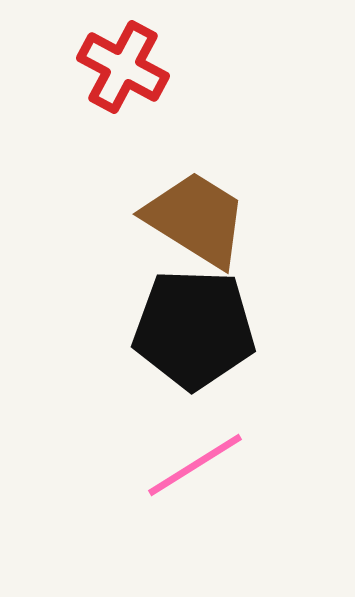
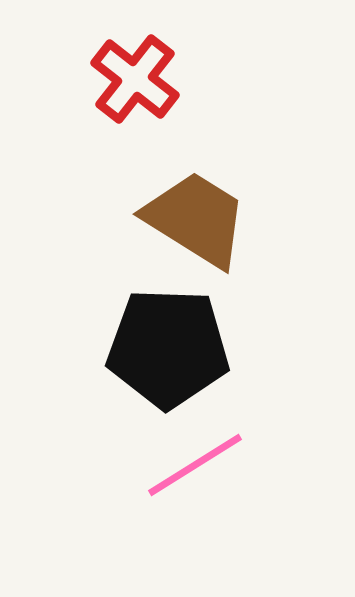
red cross: moved 12 px right, 12 px down; rotated 10 degrees clockwise
black pentagon: moved 26 px left, 19 px down
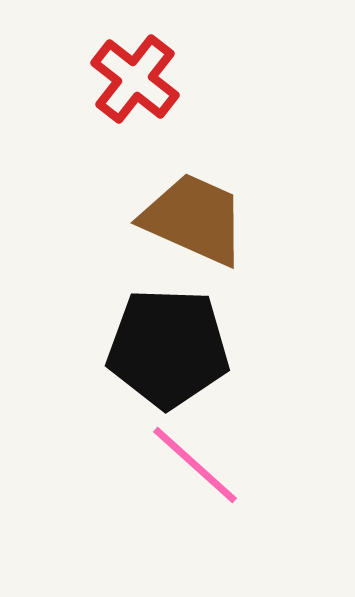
brown trapezoid: moved 2 px left; rotated 8 degrees counterclockwise
pink line: rotated 74 degrees clockwise
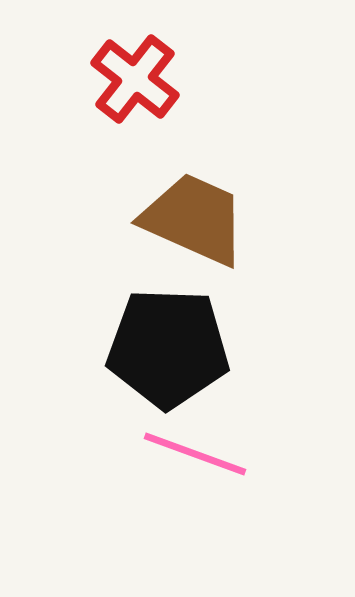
pink line: moved 11 px up; rotated 22 degrees counterclockwise
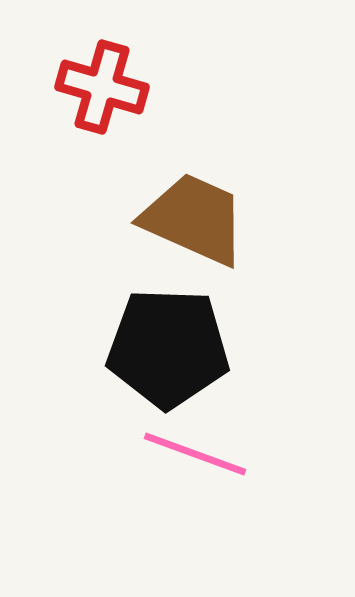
red cross: moved 33 px left, 8 px down; rotated 22 degrees counterclockwise
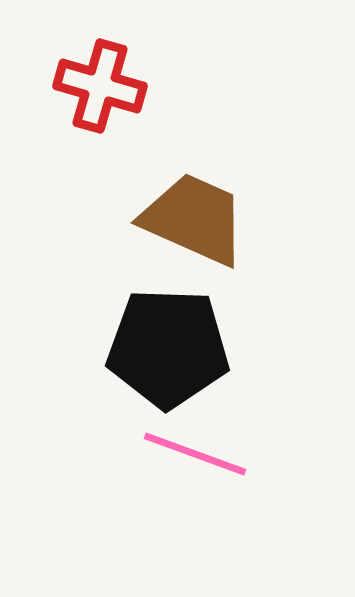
red cross: moved 2 px left, 1 px up
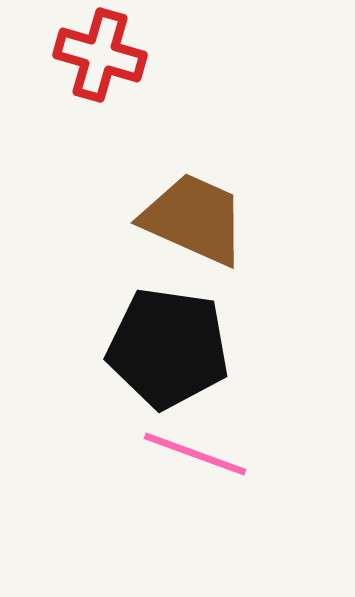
red cross: moved 31 px up
black pentagon: rotated 6 degrees clockwise
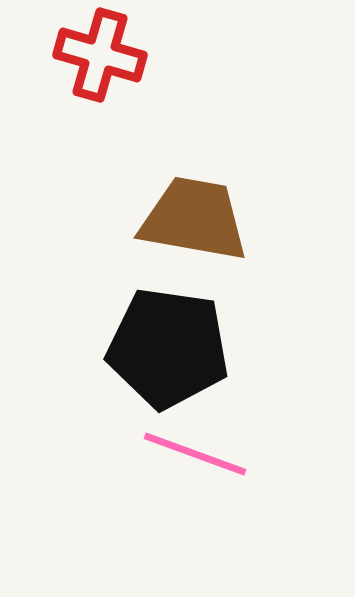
brown trapezoid: rotated 14 degrees counterclockwise
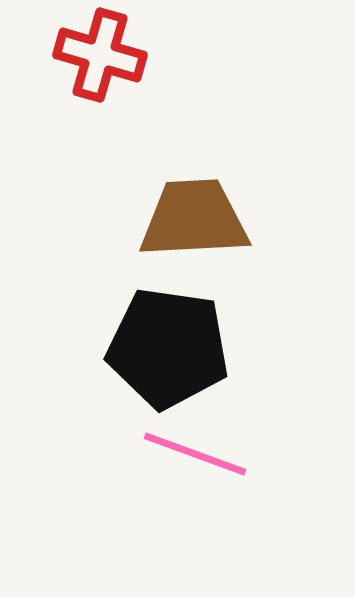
brown trapezoid: rotated 13 degrees counterclockwise
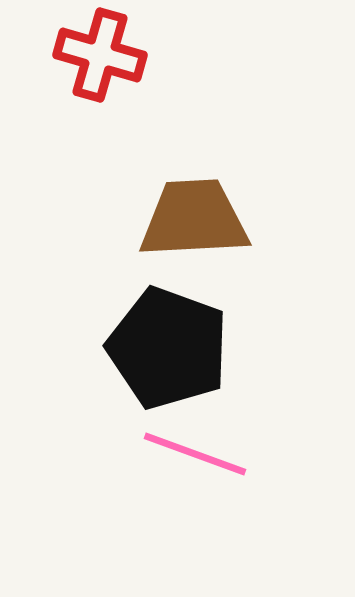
black pentagon: rotated 12 degrees clockwise
